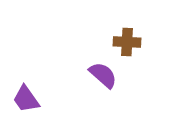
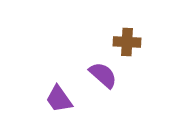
purple trapezoid: moved 33 px right
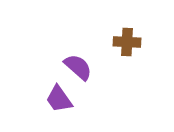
purple semicircle: moved 25 px left, 8 px up
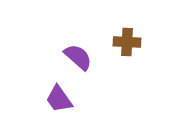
purple semicircle: moved 10 px up
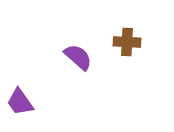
purple trapezoid: moved 39 px left, 3 px down
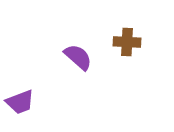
purple trapezoid: rotated 76 degrees counterclockwise
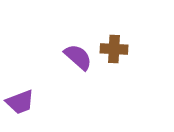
brown cross: moved 13 px left, 7 px down
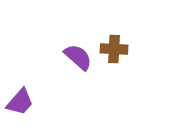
purple trapezoid: rotated 28 degrees counterclockwise
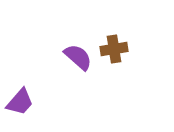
brown cross: rotated 12 degrees counterclockwise
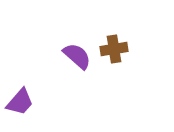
purple semicircle: moved 1 px left, 1 px up
